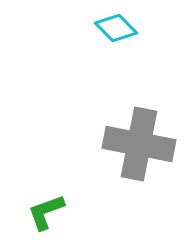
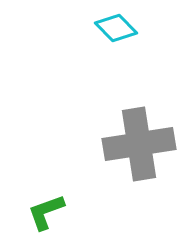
gray cross: rotated 20 degrees counterclockwise
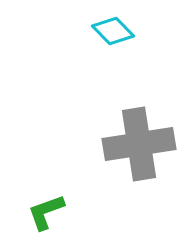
cyan diamond: moved 3 px left, 3 px down
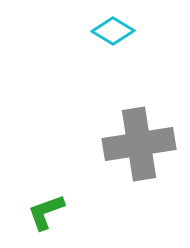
cyan diamond: rotated 15 degrees counterclockwise
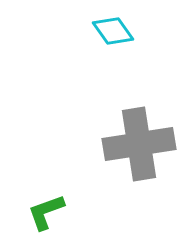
cyan diamond: rotated 24 degrees clockwise
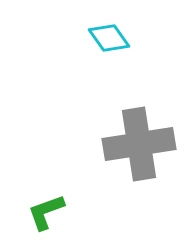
cyan diamond: moved 4 px left, 7 px down
